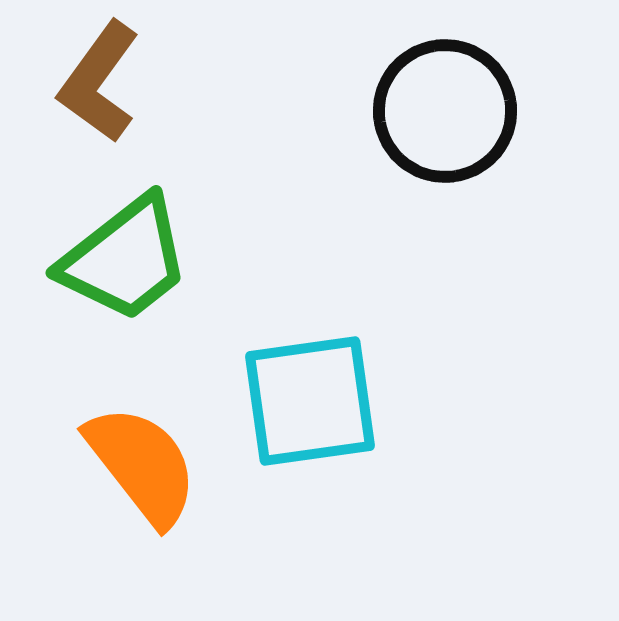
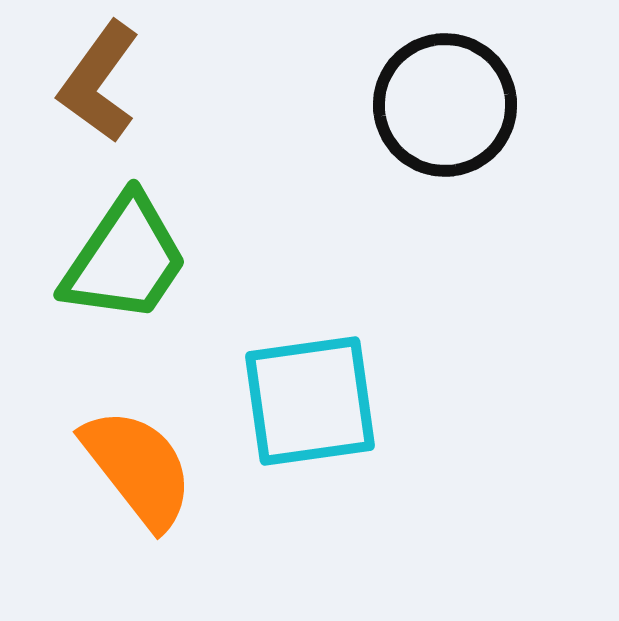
black circle: moved 6 px up
green trapezoid: rotated 18 degrees counterclockwise
orange semicircle: moved 4 px left, 3 px down
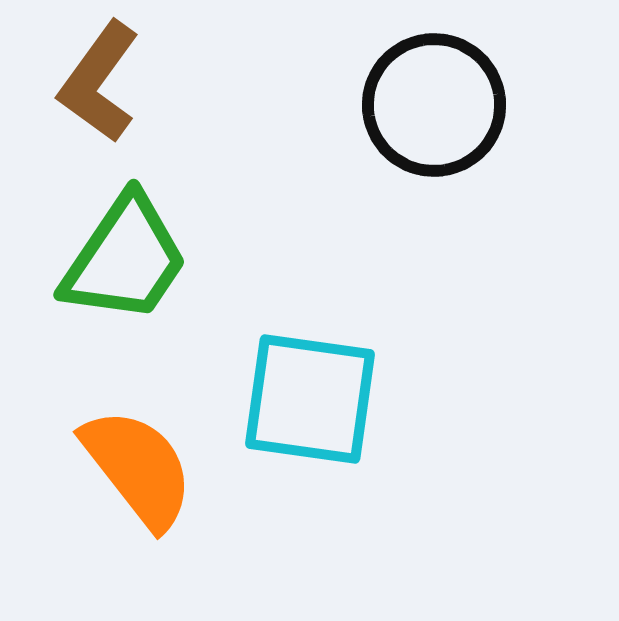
black circle: moved 11 px left
cyan square: moved 2 px up; rotated 16 degrees clockwise
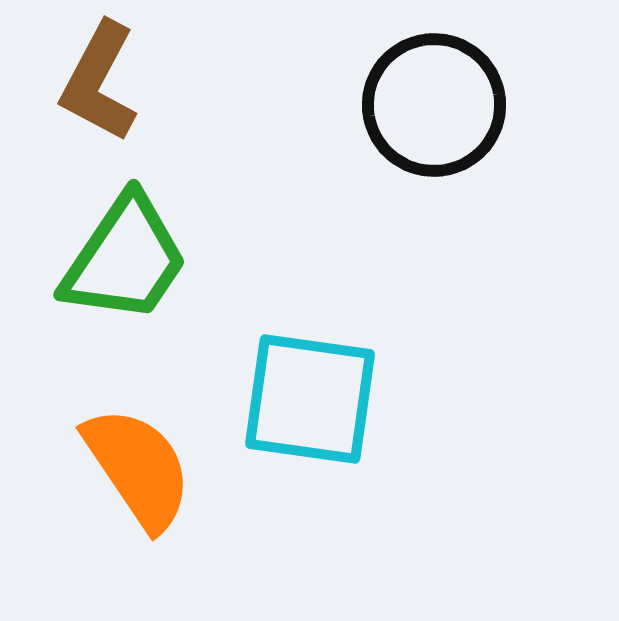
brown L-shape: rotated 8 degrees counterclockwise
orange semicircle: rotated 4 degrees clockwise
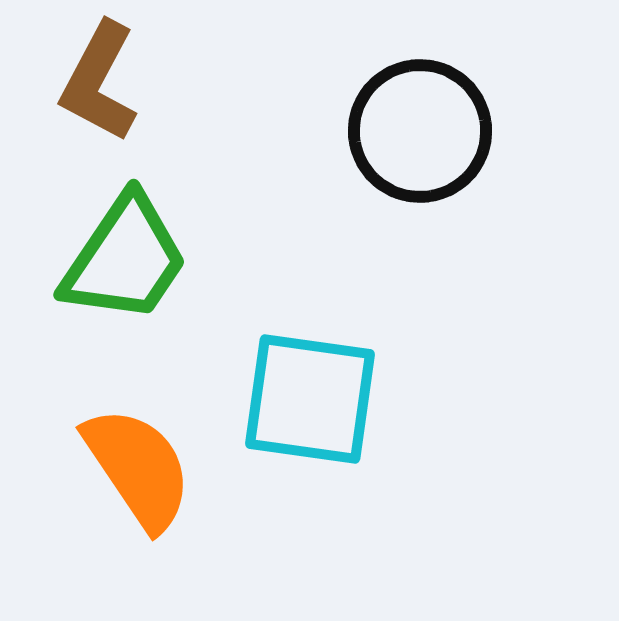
black circle: moved 14 px left, 26 px down
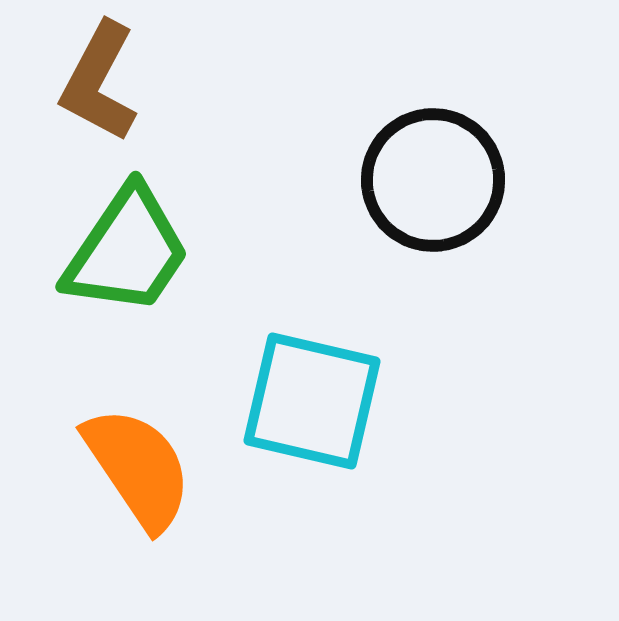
black circle: moved 13 px right, 49 px down
green trapezoid: moved 2 px right, 8 px up
cyan square: moved 2 px right, 2 px down; rotated 5 degrees clockwise
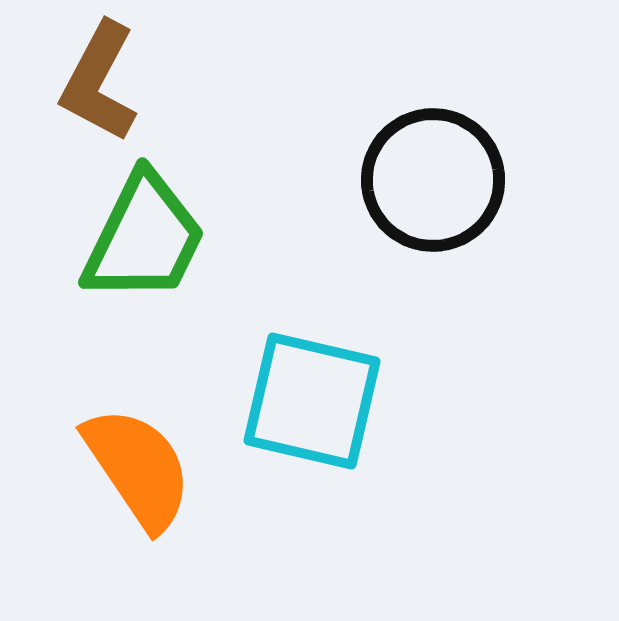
green trapezoid: moved 17 px right, 13 px up; rotated 8 degrees counterclockwise
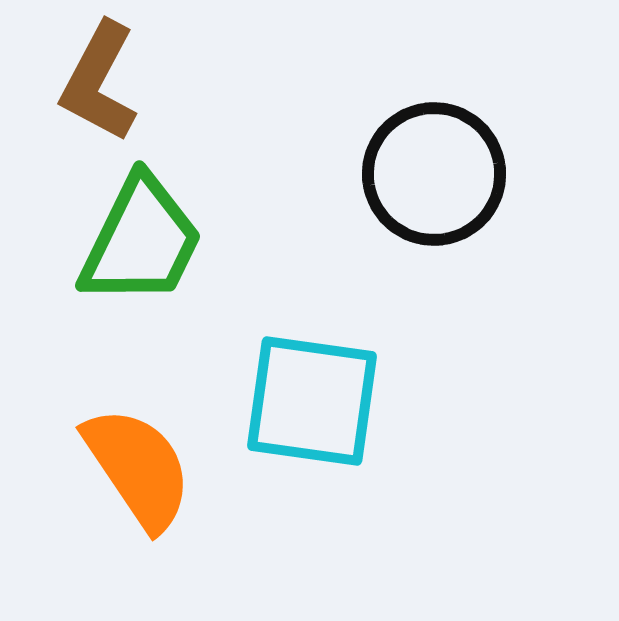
black circle: moved 1 px right, 6 px up
green trapezoid: moved 3 px left, 3 px down
cyan square: rotated 5 degrees counterclockwise
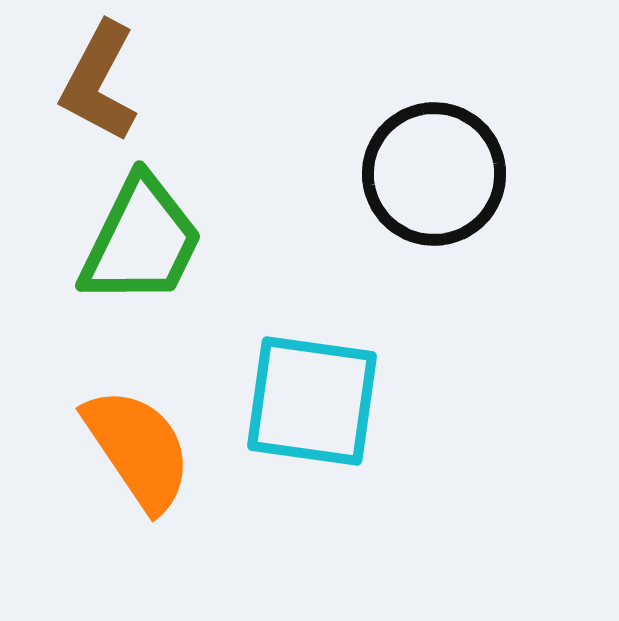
orange semicircle: moved 19 px up
